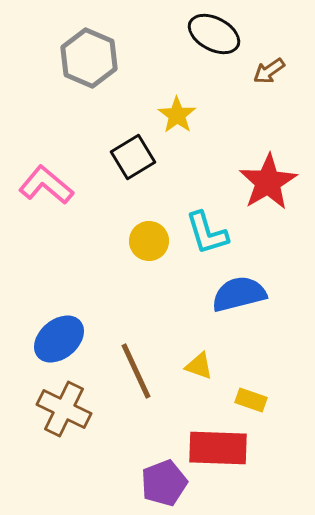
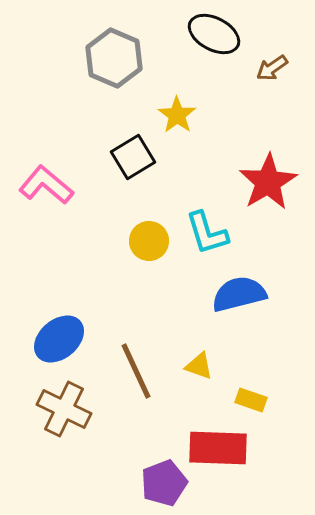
gray hexagon: moved 25 px right
brown arrow: moved 3 px right, 3 px up
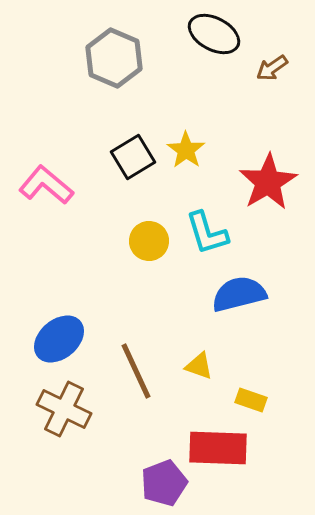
yellow star: moved 9 px right, 35 px down
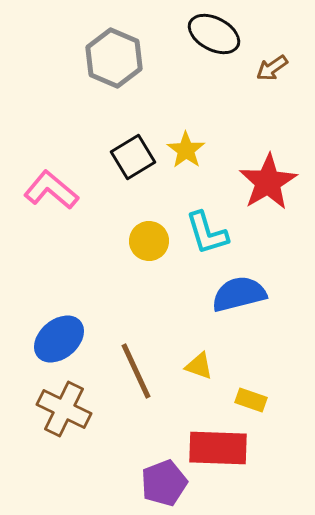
pink L-shape: moved 5 px right, 5 px down
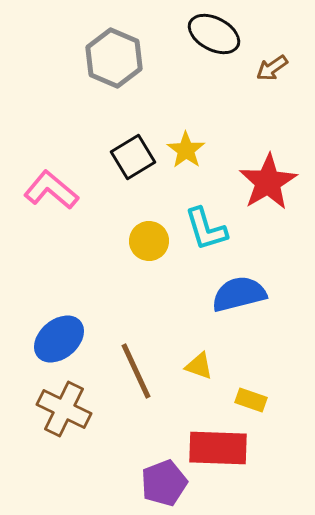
cyan L-shape: moved 1 px left, 4 px up
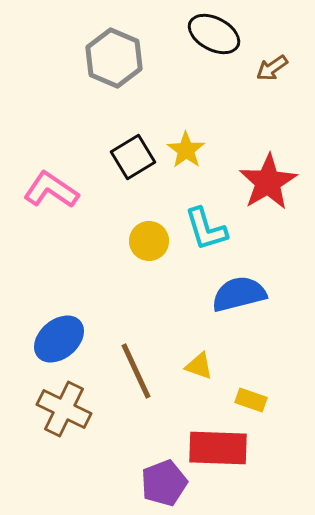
pink L-shape: rotated 6 degrees counterclockwise
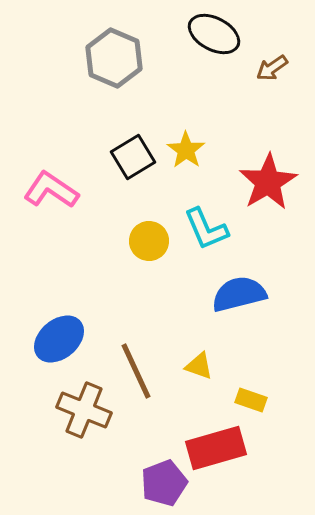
cyan L-shape: rotated 6 degrees counterclockwise
brown cross: moved 20 px right, 1 px down; rotated 4 degrees counterclockwise
red rectangle: moved 2 px left; rotated 18 degrees counterclockwise
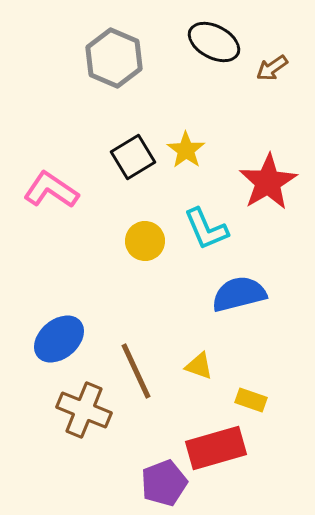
black ellipse: moved 8 px down
yellow circle: moved 4 px left
